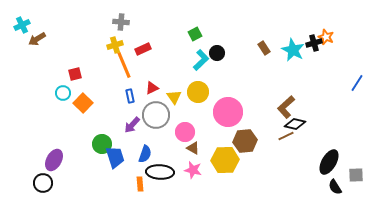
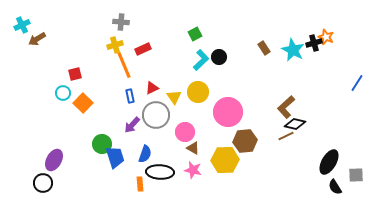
black circle at (217, 53): moved 2 px right, 4 px down
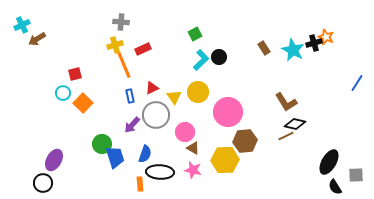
brown L-shape at (286, 107): moved 5 px up; rotated 80 degrees counterclockwise
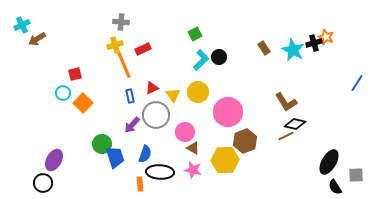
yellow triangle at (174, 97): moved 1 px left, 2 px up
brown hexagon at (245, 141): rotated 15 degrees counterclockwise
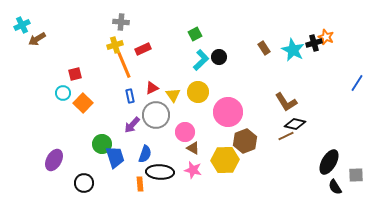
black circle at (43, 183): moved 41 px right
